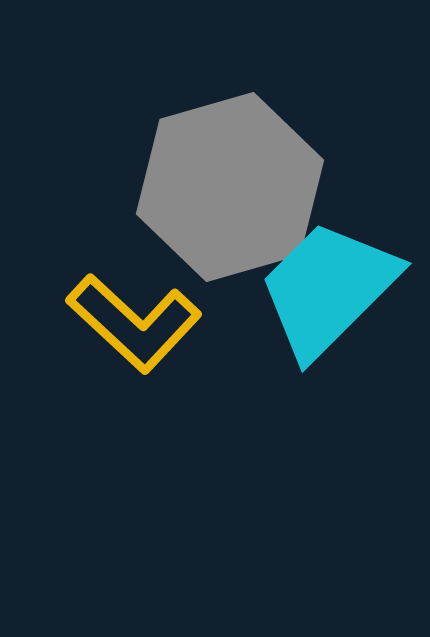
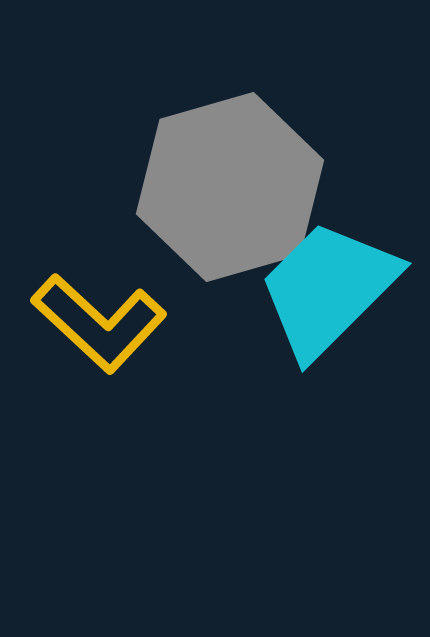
yellow L-shape: moved 35 px left
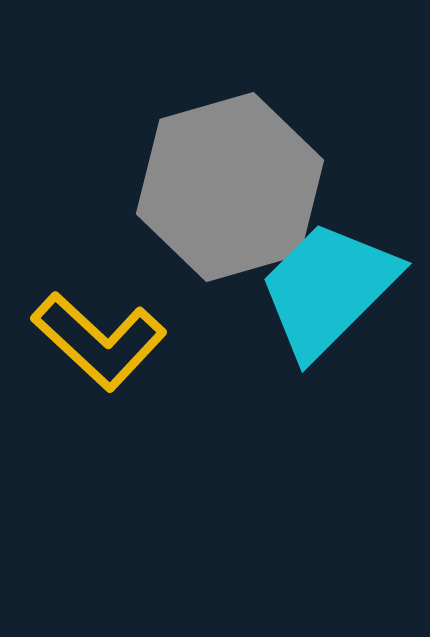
yellow L-shape: moved 18 px down
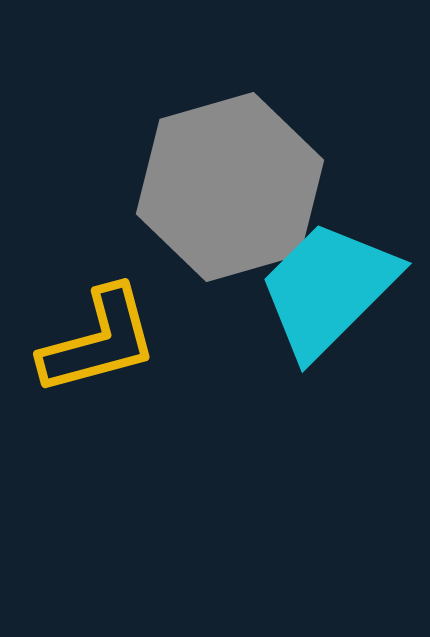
yellow L-shape: rotated 58 degrees counterclockwise
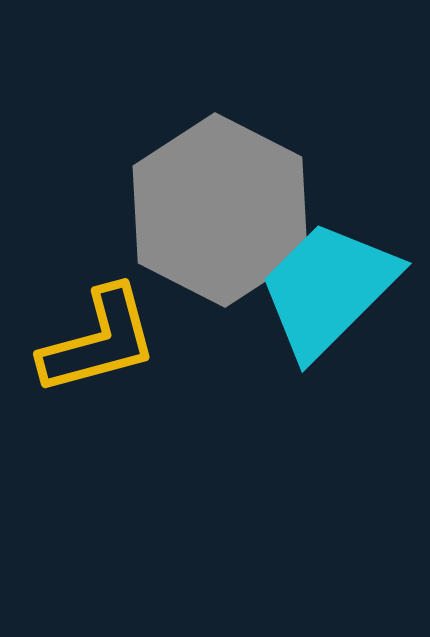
gray hexagon: moved 10 px left, 23 px down; rotated 17 degrees counterclockwise
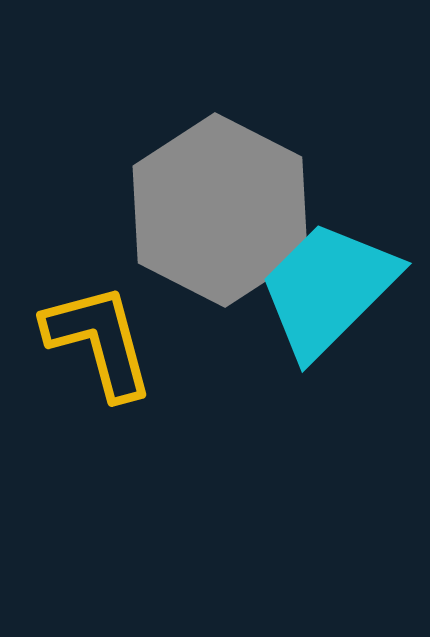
yellow L-shape: rotated 90 degrees counterclockwise
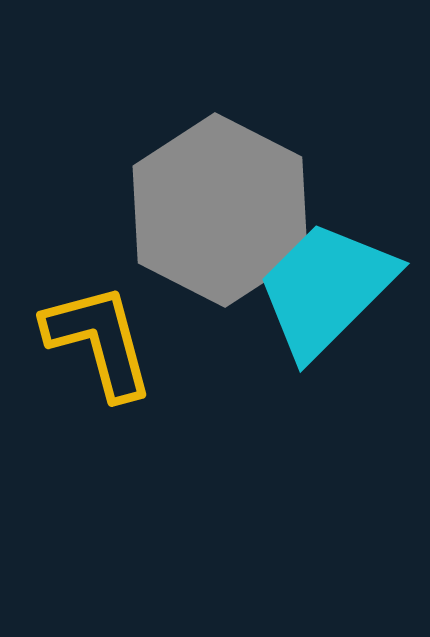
cyan trapezoid: moved 2 px left
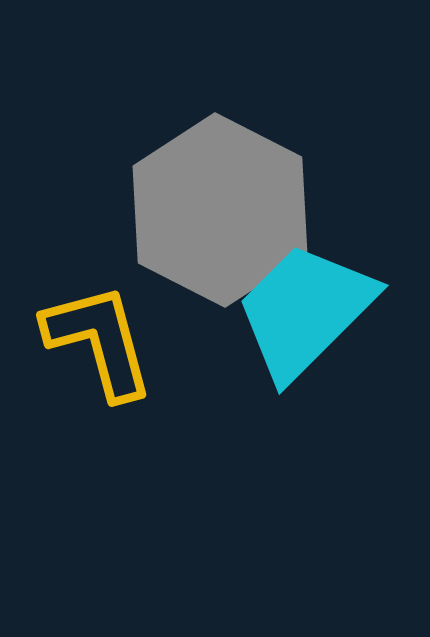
cyan trapezoid: moved 21 px left, 22 px down
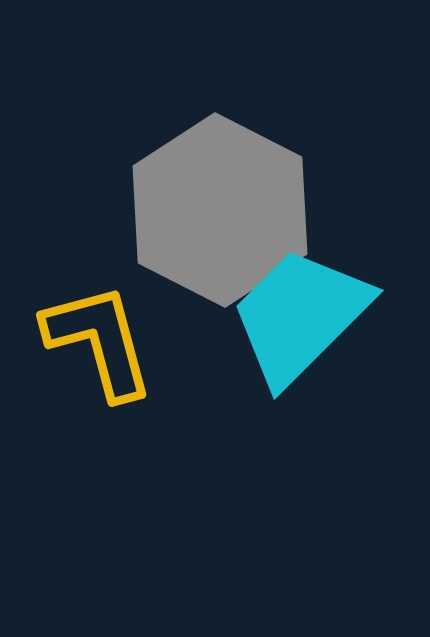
cyan trapezoid: moved 5 px left, 5 px down
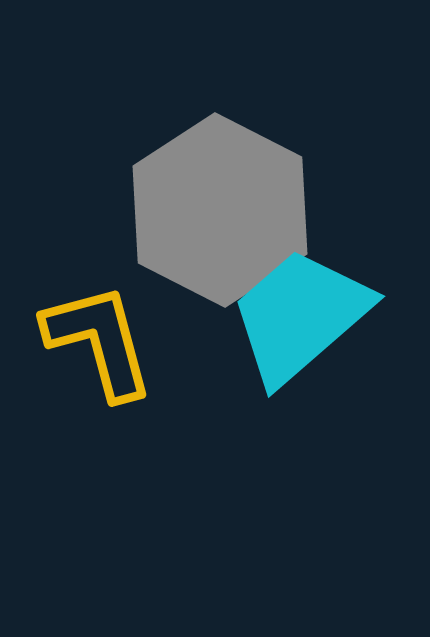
cyan trapezoid: rotated 4 degrees clockwise
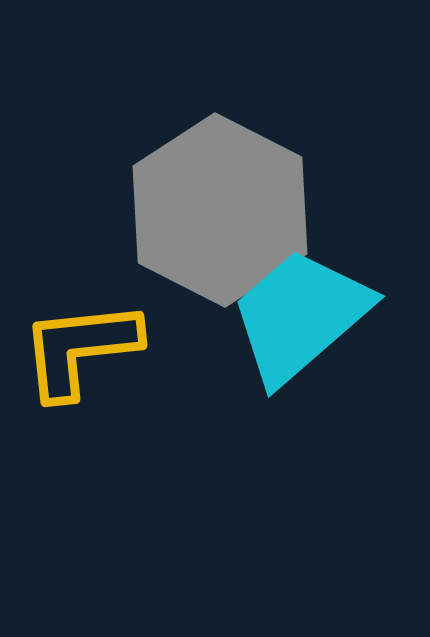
yellow L-shape: moved 19 px left, 8 px down; rotated 81 degrees counterclockwise
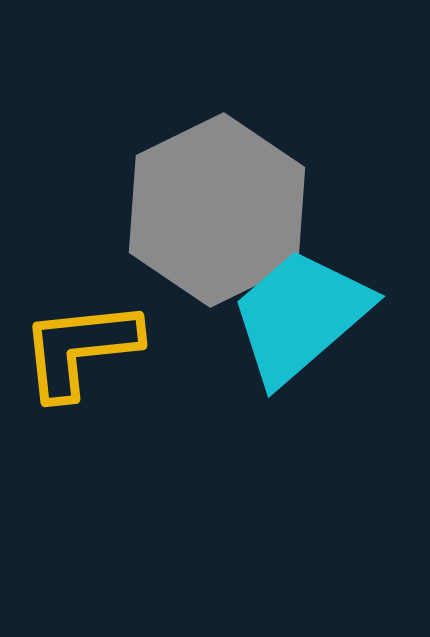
gray hexagon: moved 3 px left; rotated 7 degrees clockwise
